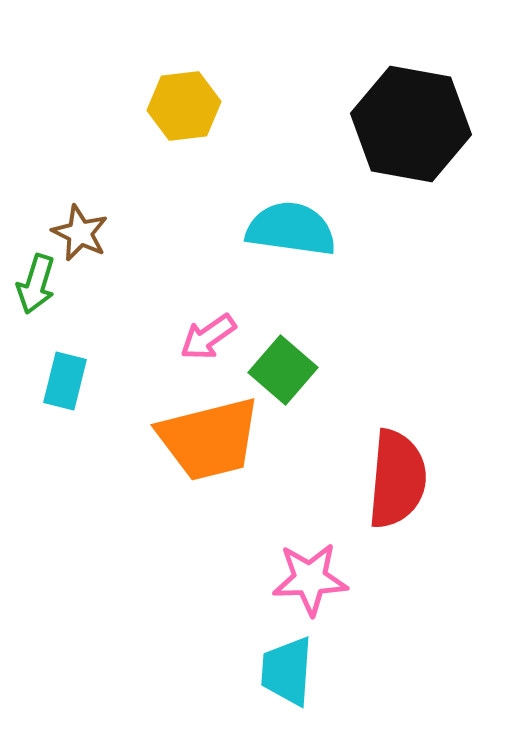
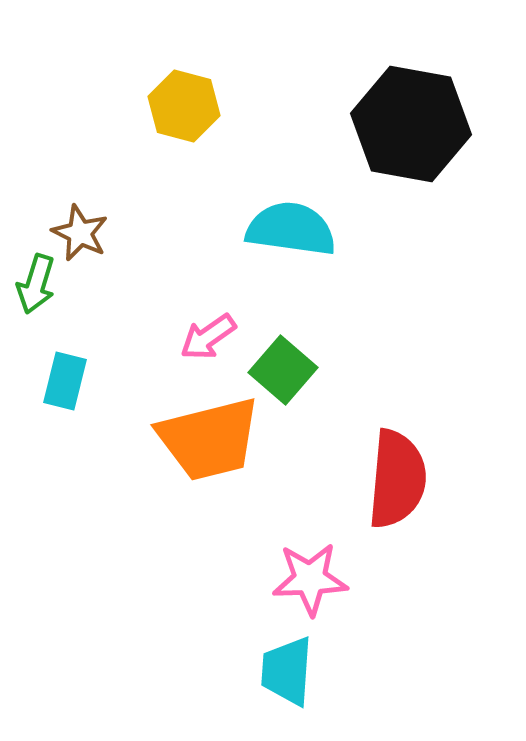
yellow hexagon: rotated 22 degrees clockwise
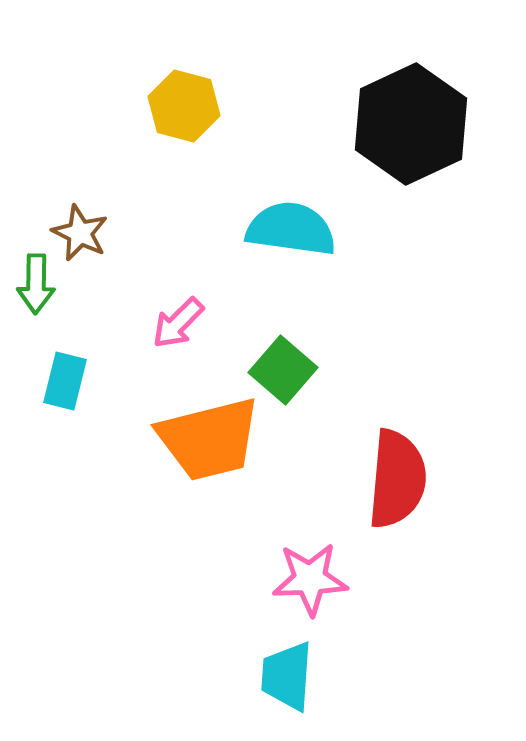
black hexagon: rotated 25 degrees clockwise
green arrow: rotated 16 degrees counterclockwise
pink arrow: moved 30 px left, 14 px up; rotated 10 degrees counterclockwise
cyan trapezoid: moved 5 px down
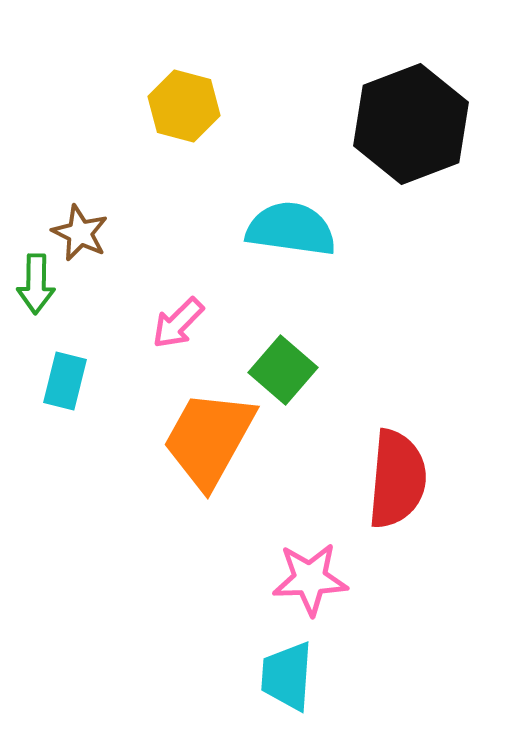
black hexagon: rotated 4 degrees clockwise
orange trapezoid: rotated 133 degrees clockwise
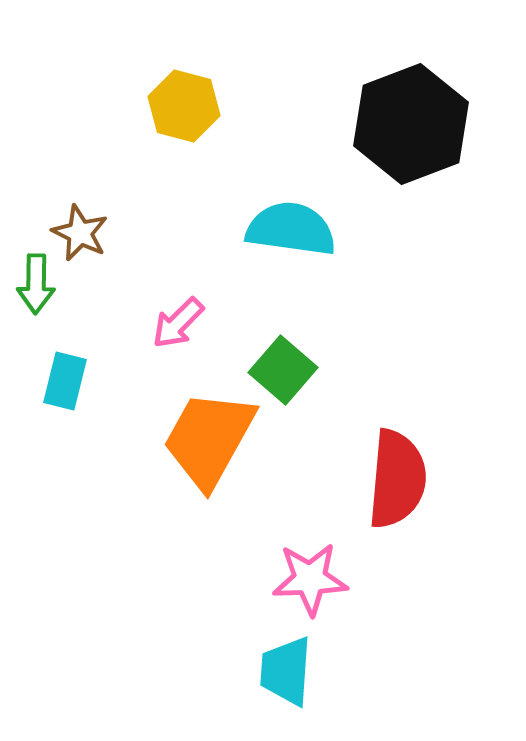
cyan trapezoid: moved 1 px left, 5 px up
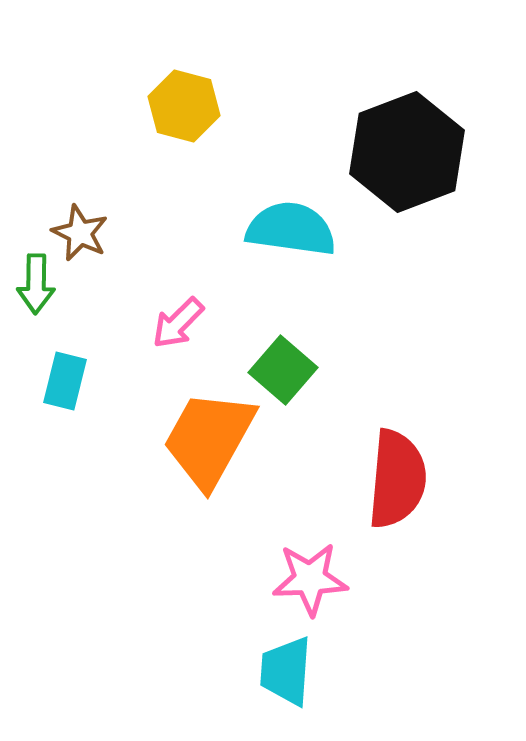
black hexagon: moved 4 px left, 28 px down
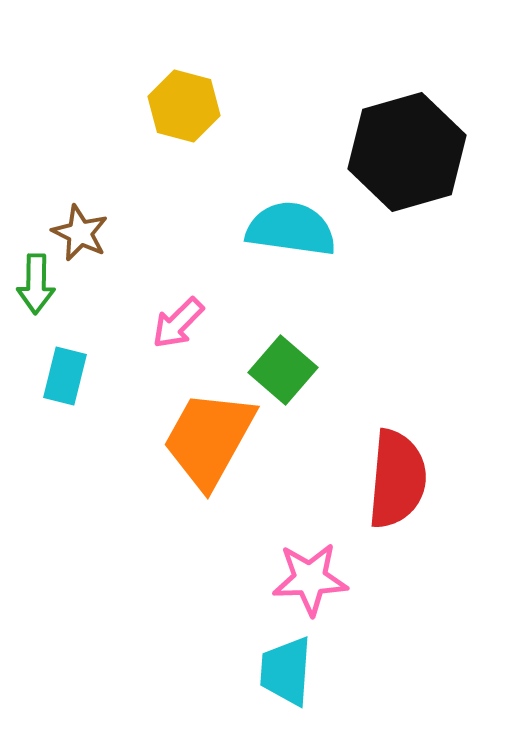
black hexagon: rotated 5 degrees clockwise
cyan rectangle: moved 5 px up
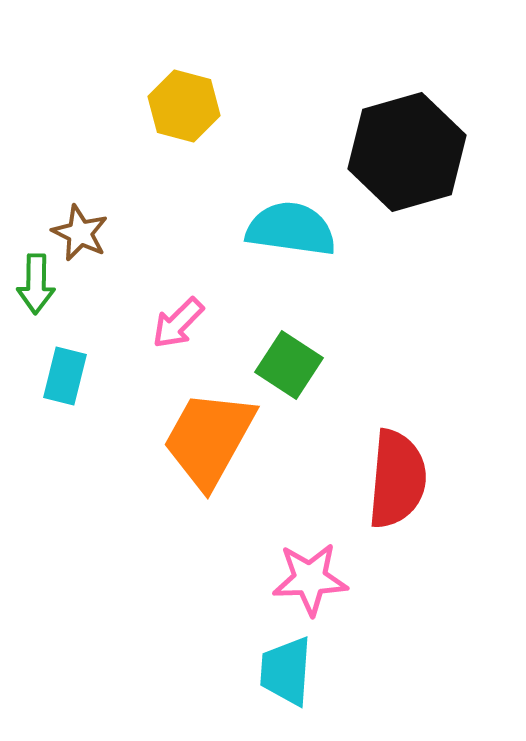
green square: moved 6 px right, 5 px up; rotated 8 degrees counterclockwise
